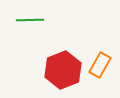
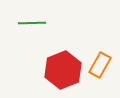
green line: moved 2 px right, 3 px down
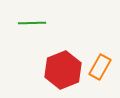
orange rectangle: moved 2 px down
